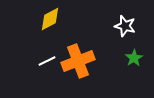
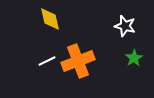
yellow diamond: rotated 75 degrees counterclockwise
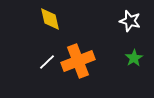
white star: moved 5 px right, 5 px up
white line: moved 1 px down; rotated 18 degrees counterclockwise
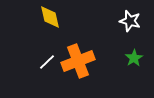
yellow diamond: moved 2 px up
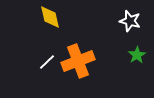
green star: moved 3 px right, 3 px up
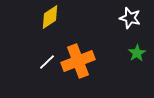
yellow diamond: rotated 70 degrees clockwise
white star: moved 3 px up
green star: moved 2 px up
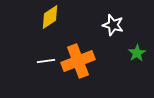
white star: moved 17 px left, 7 px down
white line: moved 1 px left, 1 px up; rotated 36 degrees clockwise
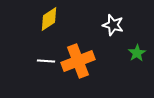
yellow diamond: moved 1 px left, 2 px down
white line: rotated 12 degrees clockwise
